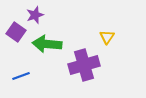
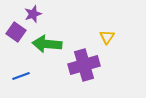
purple star: moved 2 px left, 1 px up
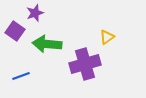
purple star: moved 2 px right, 1 px up
purple square: moved 1 px left, 1 px up
yellow triangle: rotated 21 degrees clockwise
purple cross: moved 1 px right, 1 px up
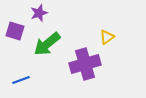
purple star: moved 4 px right
purple square: rotated 18 degrees counterclockwise
green arrow: rotated 44 degrees counterclockwise
blue line: moved 4 px down
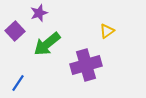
purple square: rotated 30 degrees clockwise
yellow triangle: moved 6 px up
purple cross: moved 1 px right, 1 px down
blue line: moved 3 px left, 3 px down; rotated 36 degrees counterclockwise
